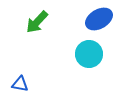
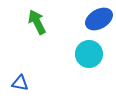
green arrow: rotated 110 degrees clockwise
blue triangle: moved 1 px up
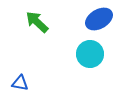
green arrow: rotated 20 degrees counterclockwise
cyan circle: moved 1 px right
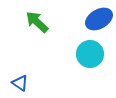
blue triangle: rotated 24 degrees clockwise
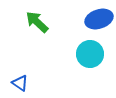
blue ellipse: rotated 12 degrees clockwise
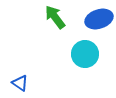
green arrow: moved 18 px right, 5 px up; rotated 10 degrees clockwise
cyan circle: moved 5 px left
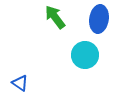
blue ellipse: rotated 64 degrees counterclockwise
cyan circle: moved 1 px down
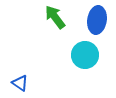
blue ellipse: moved 2 px left, 1 px down
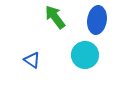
blue triangle: moved 12 px right, 23 px up
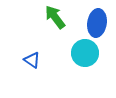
blue ellipse: moved 3 px down
cyan circle: moved 2 px up
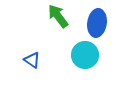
green arrow: moved 3 px right, 1 px up
cyan circle: moved 2 px down
